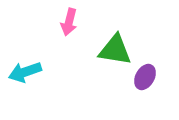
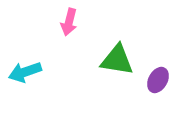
green triangle: moved 2 px right, 10 px down
purple ellipse: moved 13 px right, 3 px down
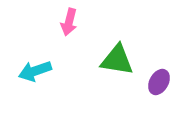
cyan arrow: moved 10 px right, 1 px up
purple ellipse: moved 1 px right, 2 px down
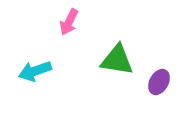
pink arrow: rotated 12 degrees clockwise
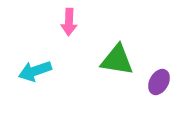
pink arrow: rotated 24 degrees counterclockwise
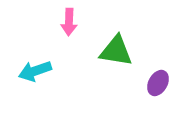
green triangle: moved 1 px left, 9 px up
purple ellipse: moved 1 px left, 1 px down
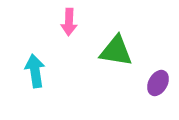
cyan arrow: rotated 100 degrees clockwise
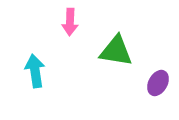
pink arrow: moved 1 px right
